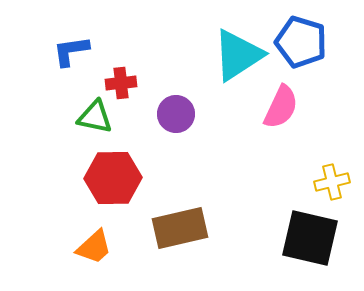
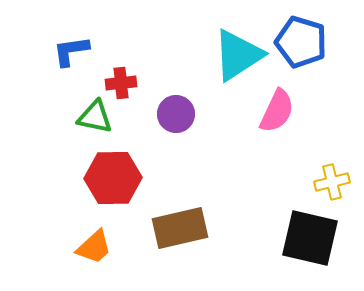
pink semicircle: moved 4 px left, 4 px down
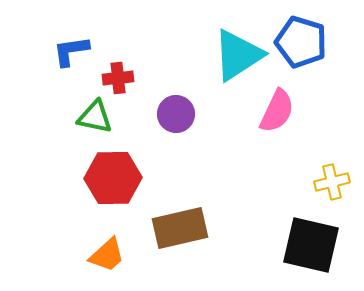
red cross: moved 3 px left, 5 px up
black square: moved 1 px right, 7 px down
orange trapezoid: moved 13 px right, 8 px down
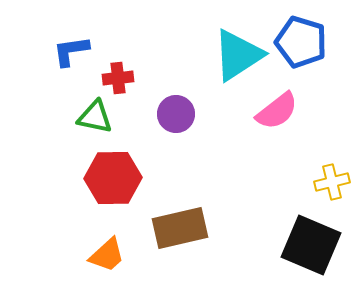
pink semicircle: rotated 27 degrees clockwise
black square: rotated 10 degrees clockwise
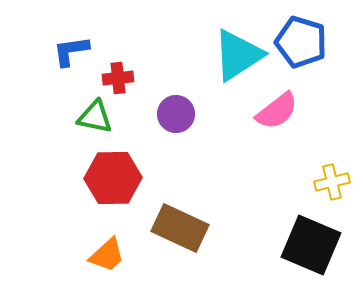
brown rectangle: rotated 38 degrees clockwise
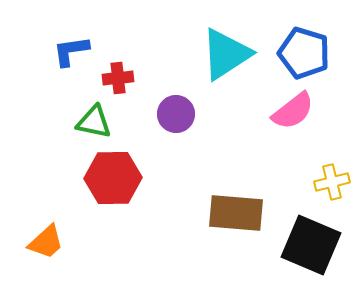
blue pentagon: moved 3 px right, 11 px down
cyan triangle: moved 12 px left, 1 px up
pink semicircle: moved 16 px right
green triangle: moved 1 px left, 5 px down
brown rectangle: moved 56 px right, 15 px up; rotated 20 degrees counterclockwise
orange trapezoid: moved 61 px left, 13 px up
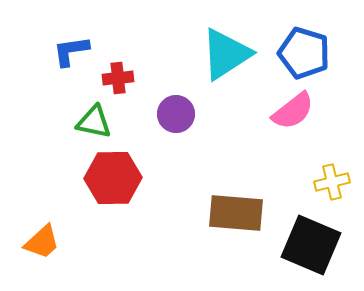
orange trapezoid: moved 4 px left
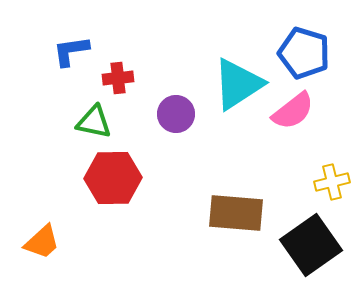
cyan triangle: moved 12 px right, 30 px down
black square: rotated 32 degrees clockwise
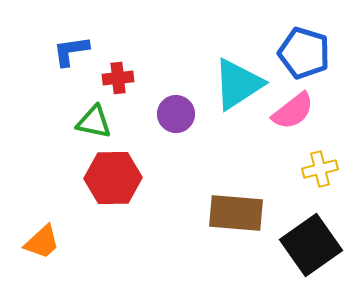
yellow cross: moved 12 px left, 13 px up
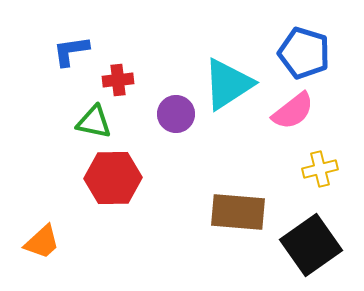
red cross: moved 2 px down
cyan triangle: moved 10 px left
brown rectangle: moved 2 px right, 1 px up
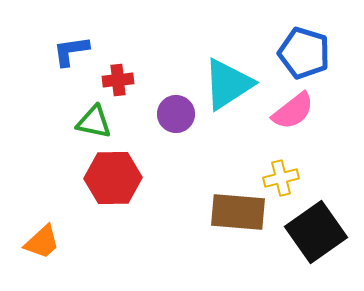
yellow cross: moved 39 px left, 9 px down
black square: moved 5 px right, 13 px up
